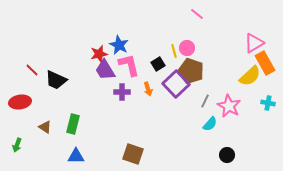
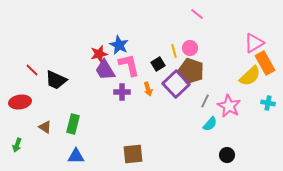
pink circle: moved 3 px right
brown square: rotated 25 degrees counterclockwise
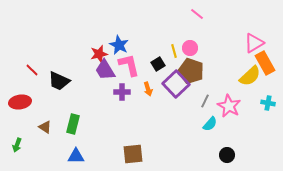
black trapezoid: moved 3 px right, 1 px down
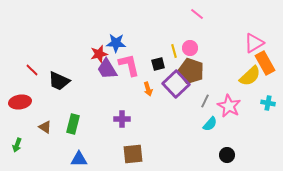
blue star: moved 3 px left, 2 px up; rotated 24 degrees counterclockwise
black square: rotated 16 degrees clockwise
purple trapezoid: moved 2 px right, 1 px up
purple cross: moved 27 px down
blue triangle: moved 3 px right, 3 px down
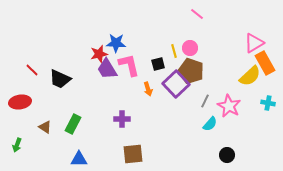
black trapezoid: moved 1 px right, 2 px up
green rectangle: rotated 12 degrees clockwise
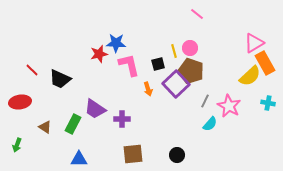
purple trapezoid: moved 12 px left, 40 px down; rotated 25 degrees counterclockwise
black circle: moved 50 px left
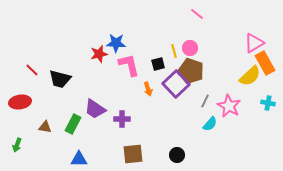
black trapezoid: rotated 10 degrees counterclockwise
brown triangle: rotated 24 degrees counterclockwise
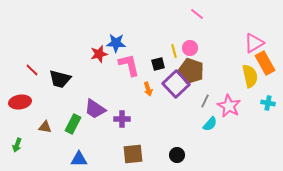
yellow semicircle: rotated 60 degrees counterclockwise
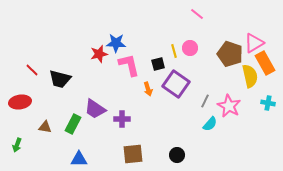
brown pentagon: moved 39 px right, 17 px up
purple square: rotated 12 degrees counterclockwise
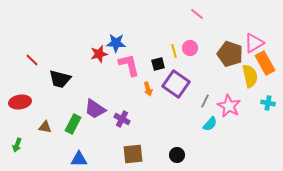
red line: moved 10 px up
purple cross: rotated 28 degrees clockwise
